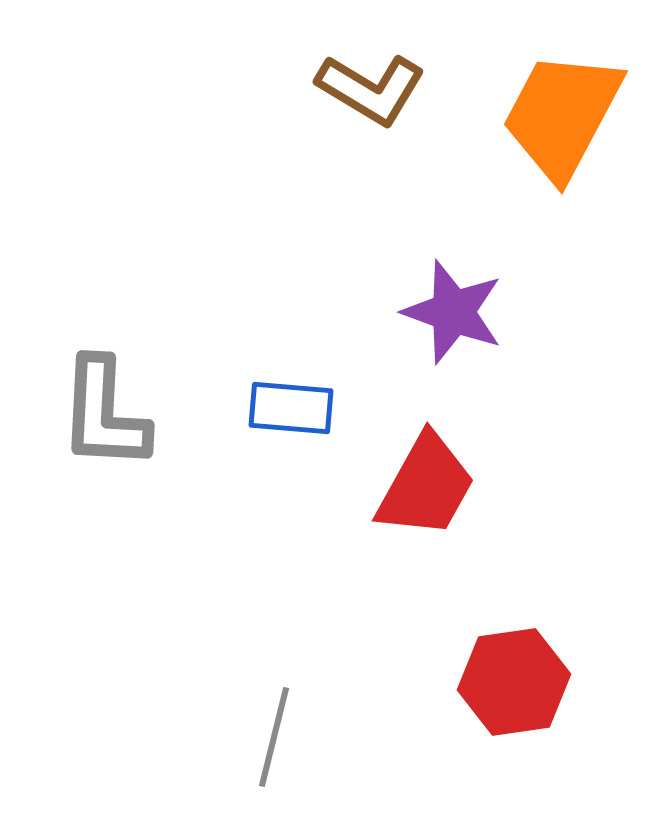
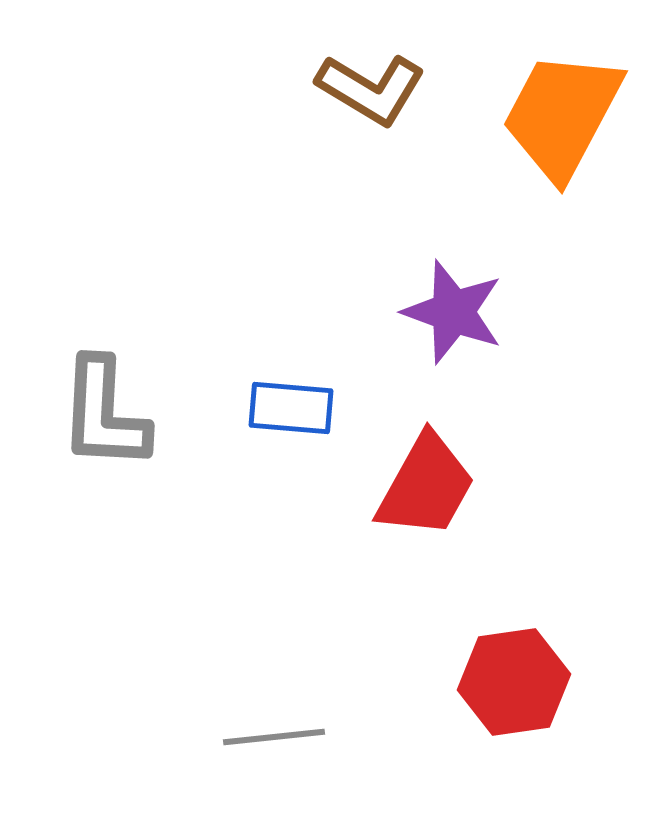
gray line: rotated 70 degrees clockwise
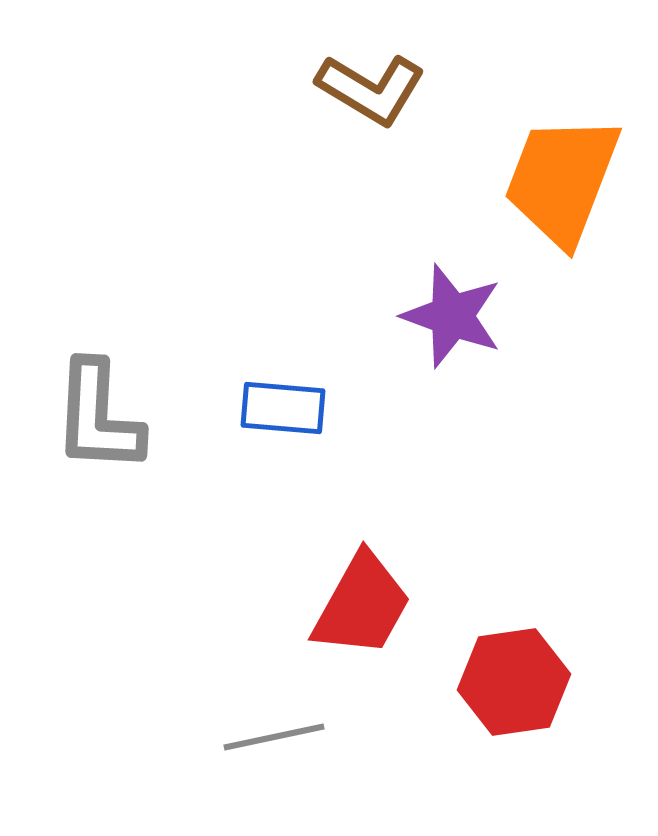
orange trapezoid: moved 65 px down; rotated 7 degrees counterclockwise
purple star: moved 1 px left, 4 px down
blue rectangle: moved 8 px left
gray L-shape: moved 6 px left, 3 px down
red trapezoid: moved 64 px left, 119 px down
gray line: rotated 6 degrees counterclockwise
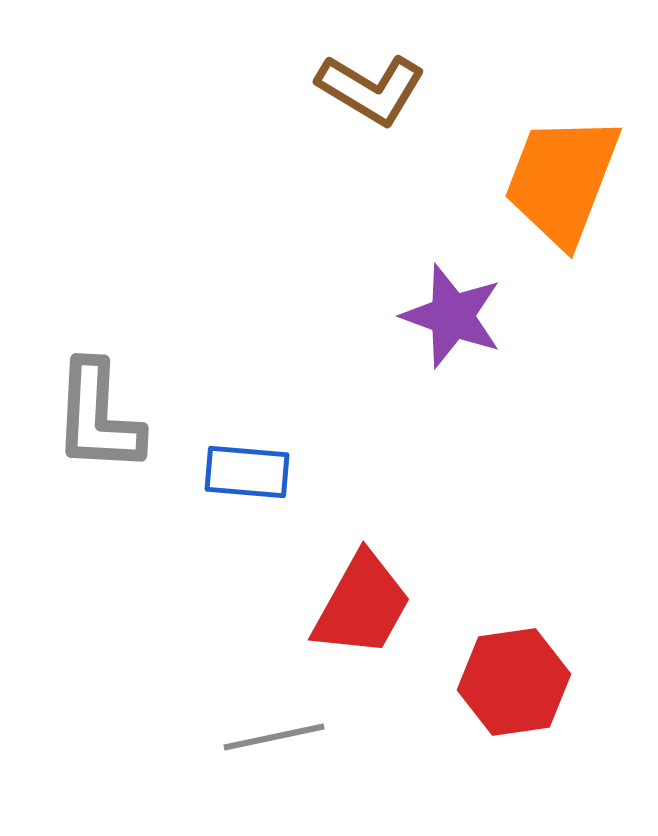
blue rectangle: moved 36 px left, 64 px down
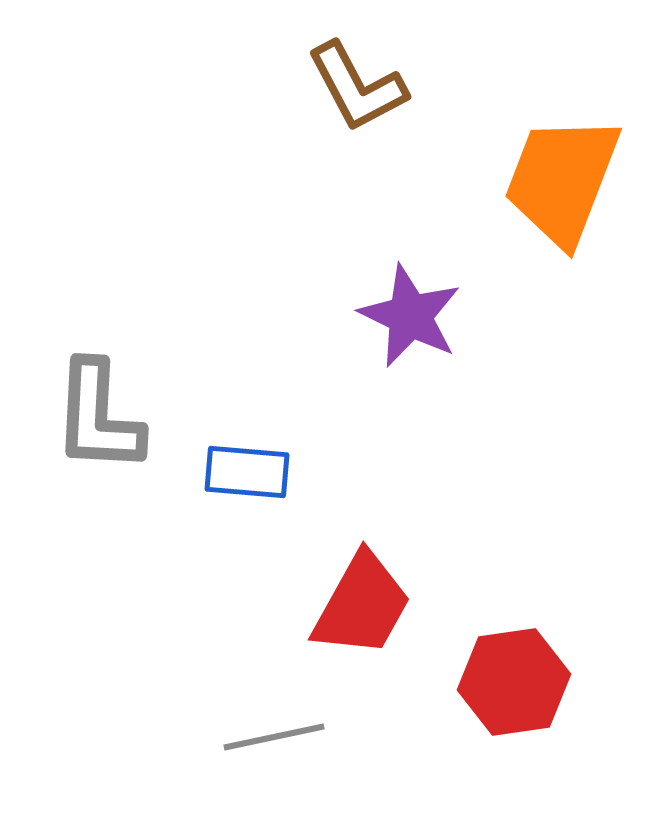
brown L-shape: moved 14 px left, 2 px up; rotated 31 degrees clockwise
purple star: moved 42 px left; rotated 6 degrees clockwise
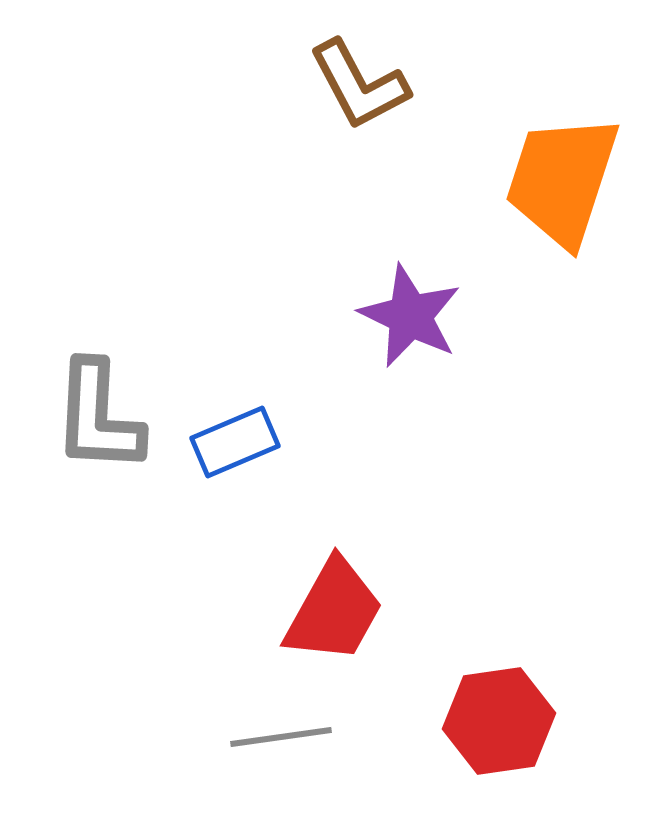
brown L-shape: moved 2 px right, 2 px up
orange trapezoid: rotated 3 degrees counterclockwise
blue rectangle: moved 12 px left, 30 px up; rotated 28 degrees counterclockwise
red trapezoid: moved 28 px left, 6 px down
red hexagon: moved 15 px left, 39 px down
gray line: moved 7 px right; rotated 4 degrees clockwise
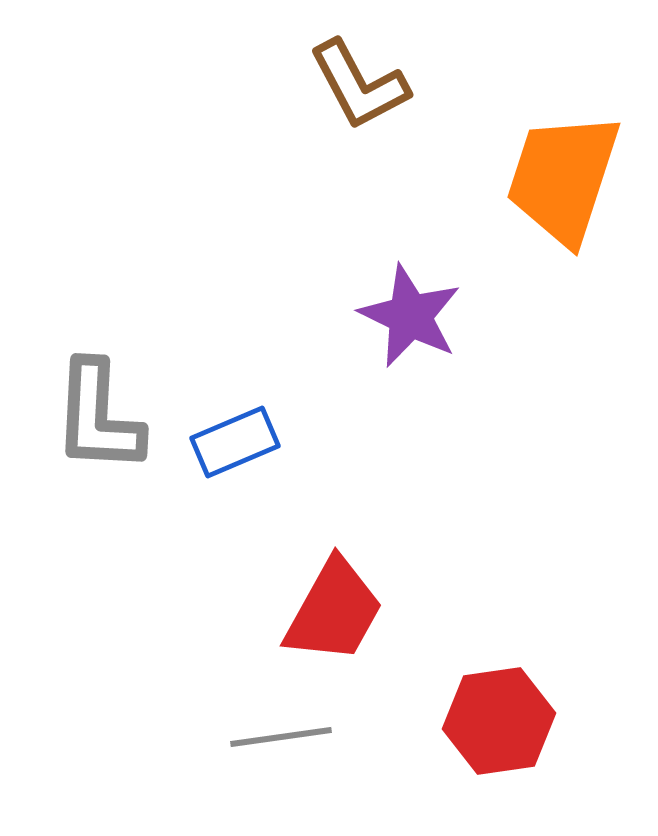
orange trapezoid: moved 1 px right, 2 px up
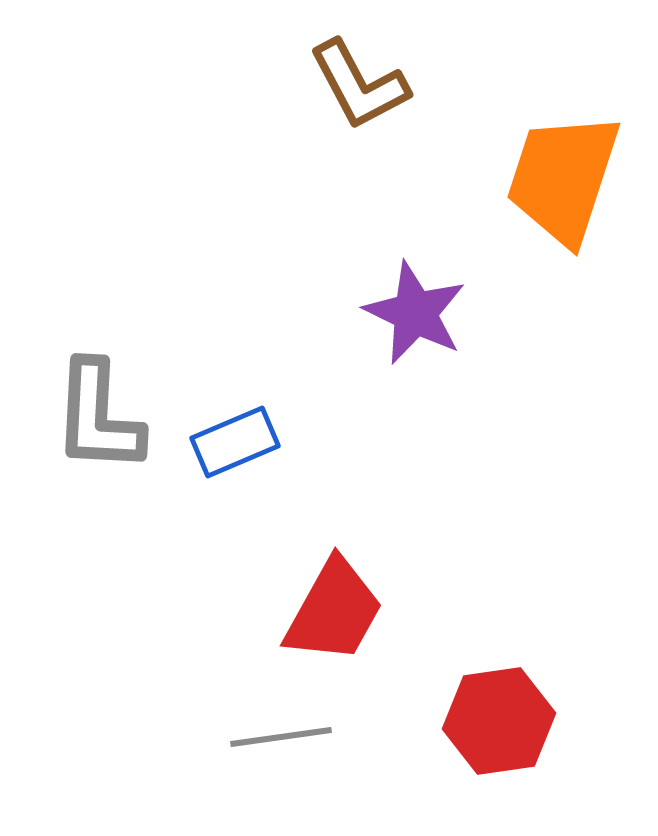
purple star: moved 5 px right, 3 px up
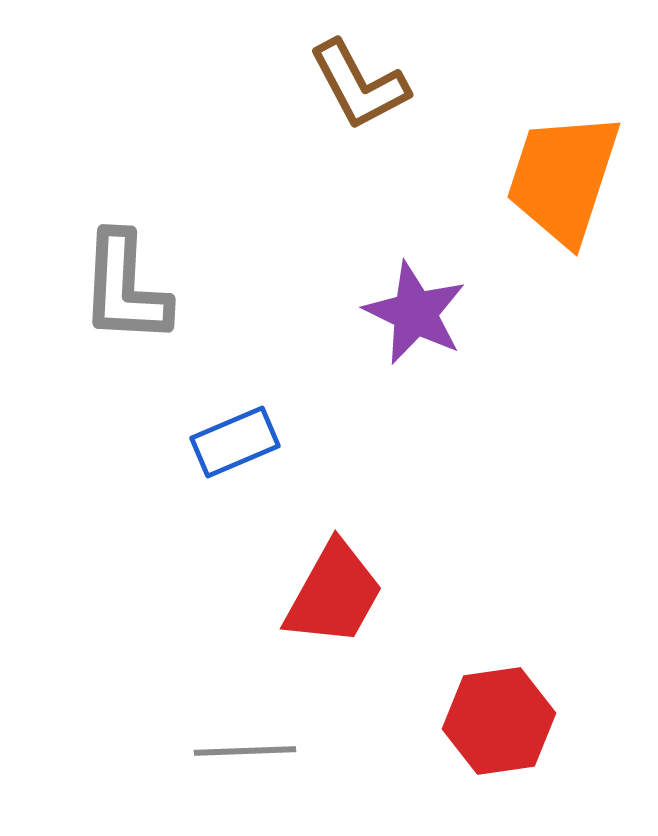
gray L-shape: moved 27 px right, 129 px up
red trapezoid: moved 17 px up
gray line: moved 36 px left, 14 px down; rotated 6 degrees clockwise
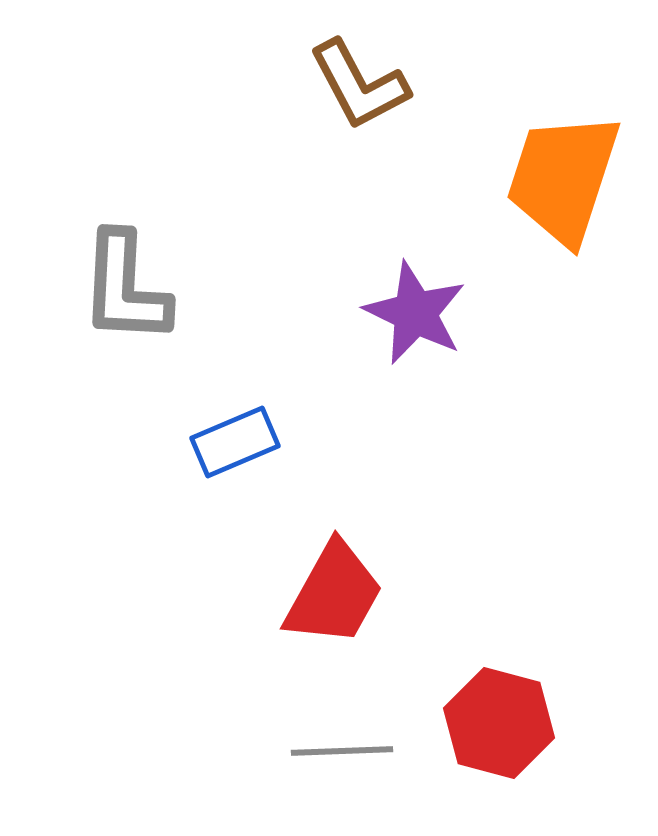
red hexagon: moved 2 px down; rotated 23 degrees clockwise
gray line: moved 97 px right
